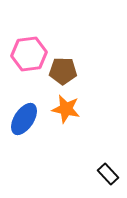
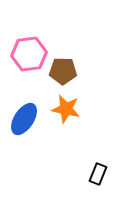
black rectangle: moved 10 px left; rotated 65 degrees clockwise
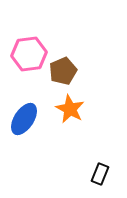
brown pentagon: rotated 24 degrees counterclockwise
orange star: moved 4 px right; rotated 16 degrees clockwise
black rectangle: moved 2 px right
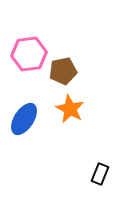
brown pentagon: rotated 12 degrees clockwise
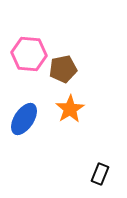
pink hexagon: rotated 12 degrees clockwise
brown pentagon: moved 2 px up
orange star: rotated 12 degrees clockwise
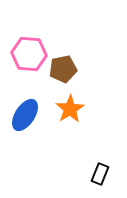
blue ellipse: moved 1 px right, 4 px up
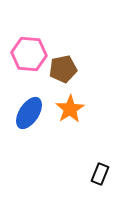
blue ellipse: moved 4 px right, 2 px up
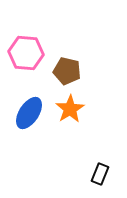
pink hexagon: moved 3 px left, 1 px up
brown pentagon: moved 4 px right, 2 px down; rotated 24 degrees clockwise
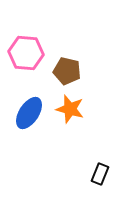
orange star: rotated 24 degrees counterclockwise
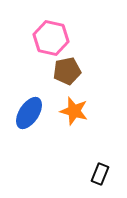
pink hexagon: moved 25 px right, 15 px up; rotated 8 degrees clockwise
brown pentagon: rotated 24 degrees counterclockwise
orange star: moved 4 px right, 2 px down
